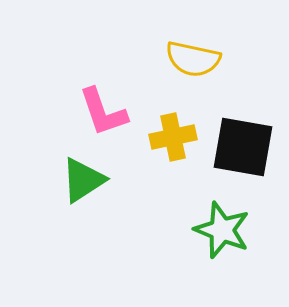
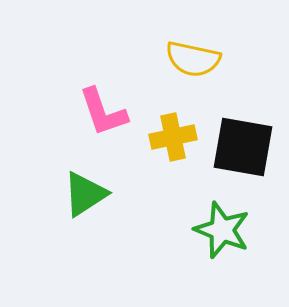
green triangle: moved 2 px right, 14 px down
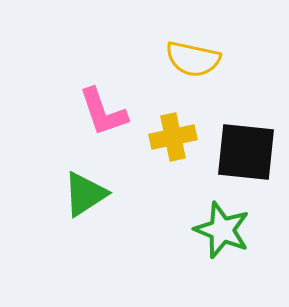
black square: moved 3 px right, 5 px down; rotated 4 degrees counterclockwise
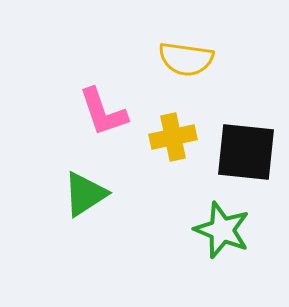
yellow semicircle: moved 7 px left; rotated 4 degrees counterclockwise
